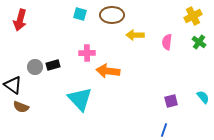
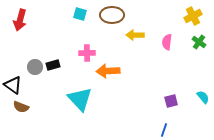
orange arrow: rotated 10 degrees counterclockwise
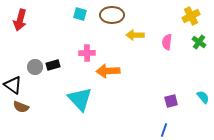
yellow cross: moved 2 px left
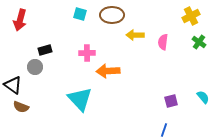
pink semicircle: moved 4 px left
black rectangle: moved 8 px left, 15 px up
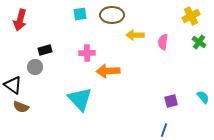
cyan square: rotated 24 degrees counterclockwise
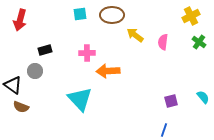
yellow arrow: rotated 36 degrees clockwise
gray circle: moved 4 px down
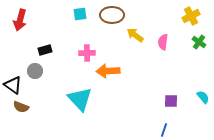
purple square: rotated 16 degrees clockwise
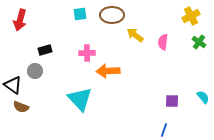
purple square: moved 1 px right
